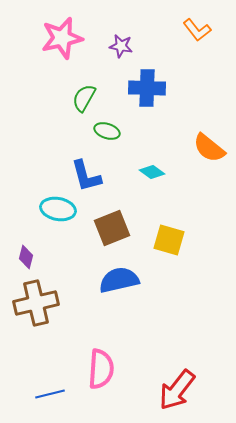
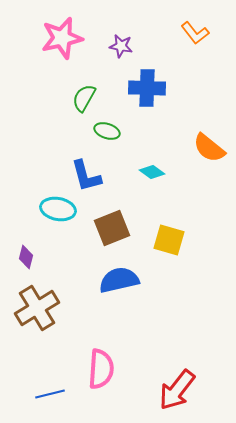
orange L-shape: moved 2 px left, 3 px down
brown cross: moved 1 px right, 5 px down; rotated 18 degrees counterclockwise
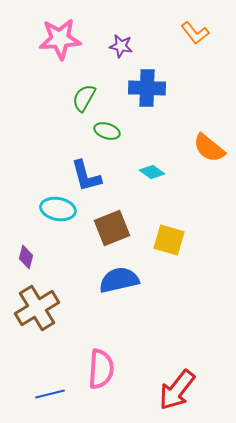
pink star: moved 2 px left, 1 px down; rotated 9 degrees clockwise
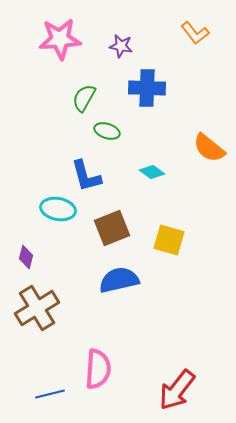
pink semicircle: moved 3 px left
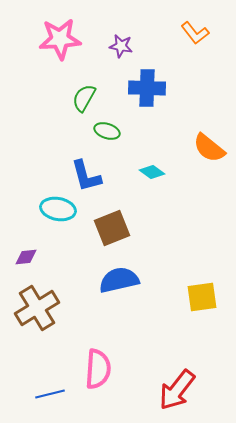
yellow square: moved 33 px right, 57 px down; rotated 24 degrees counterclockwise
purple diamond: rotated 70 degrees clockwise
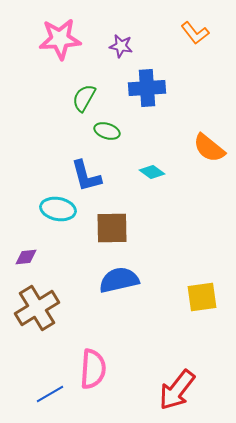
blue cross: rotated 6 degrees counterclockwise
brown square: rotated 21 degrees clockwise
pink semicircle: moved 5 px left
blue line: rotated 16 degrees counterclockwise
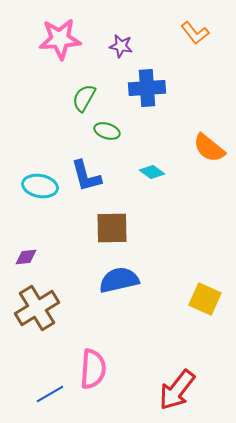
cyan ellipse: moved 18 px left, 23 px up
yellow square: moved 3 px right, 2 px down; rotated 32 degrees clockwise
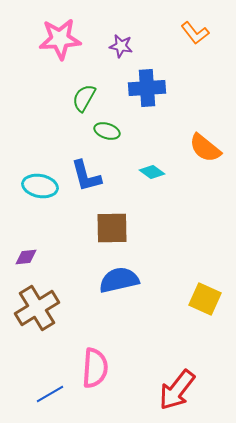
orange semicircle: moved 4 px left
pink semicircle: moved 2 px right, 1 px up
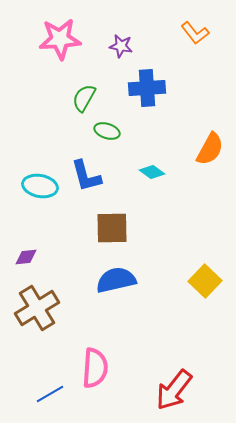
orange semicircle: moved 5 px right, 1 px down; rotated 100 degrees counterclockwise
blue semicircle: moved 3 px left
yellow square: moved 18 px up; rotated 20 degrees clockwise
red arrow: moved 3 px left
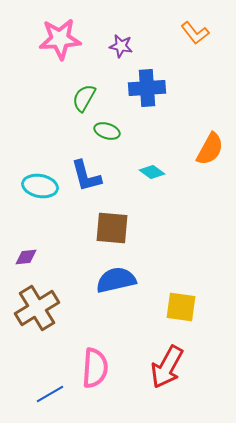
brown square: rotated 6 degrees clockwise
yellow square: moved 24 px left, 26 px down; rotated 36 degrees counterclockwise
red arrow: moved 7 px left, 23 px up; rotated 9 degrees counterclockwise
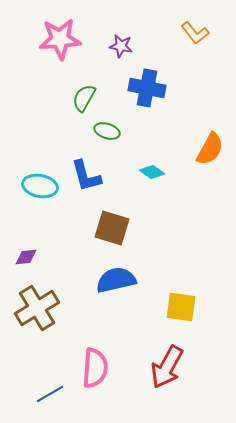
blue cross: rotated 15 degrees clockwise
brown square: rotated 12 degrees clockwise
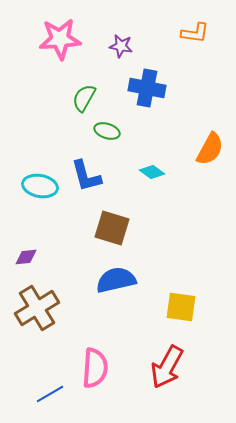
orange L-shape: rotated 44 degrees counterclockwise
